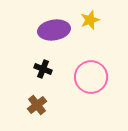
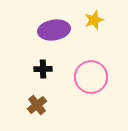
yellow star: moved 4 px right
black cross: rotated 24 degrees counterclockwise
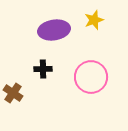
brown cross: moved 24 px left, 12 px up; rotated 18 degrees counterclockwise
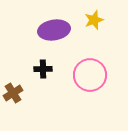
pink circle: moved 1 px left, 2 px up
brown cross: rotated 24 degrees clockwise
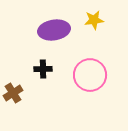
yellow star: rotated 12 degrees clockwise
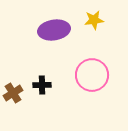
black cross: moved 1 px left, 16 px down
pink circle: moved 2 px right
